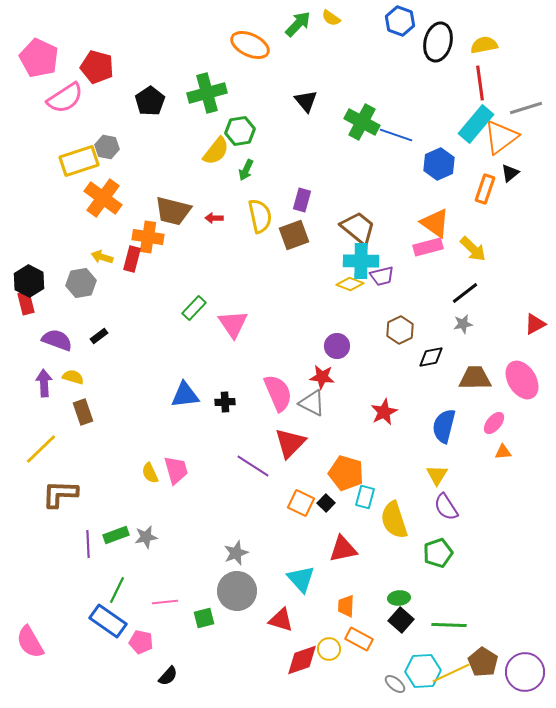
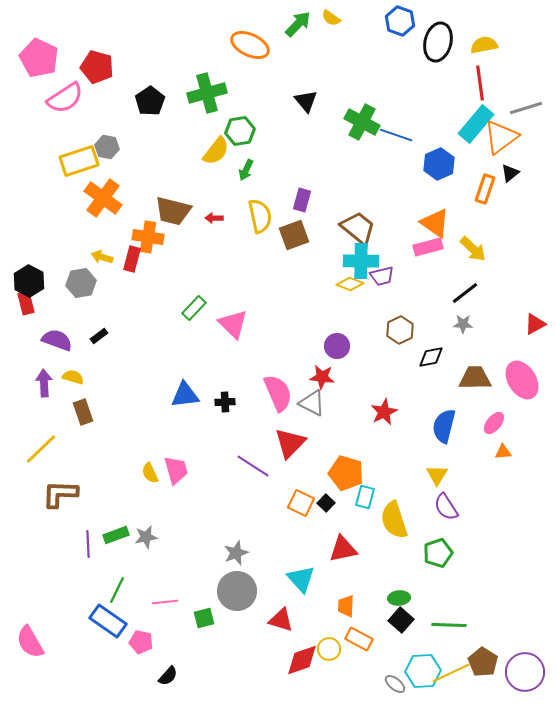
pink triangle at (233, 324): rotated 12 degrees counterclockwise
gray star at (463, 324): rotated 12 degrees clockwise
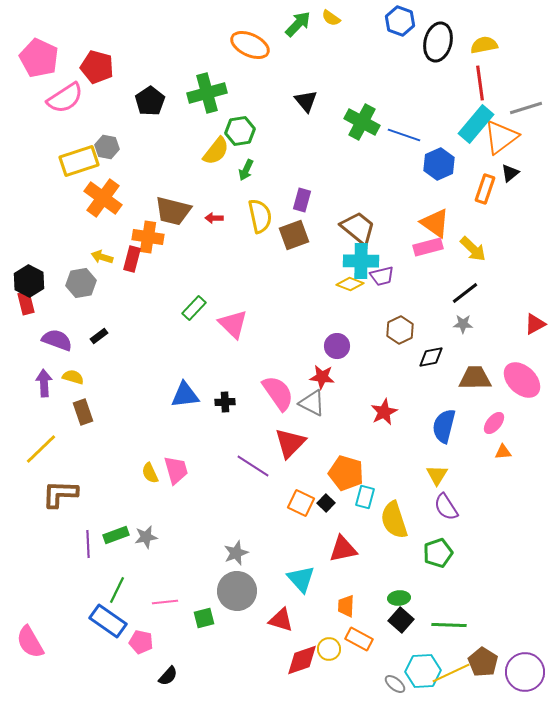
blue line at (396, 135): moved 8 px right
pink ellipse at (522, 380): rotated 15 degrees counterclockwise
pink semicircle at (278, 393): rotated 12 degrees counterclockwise
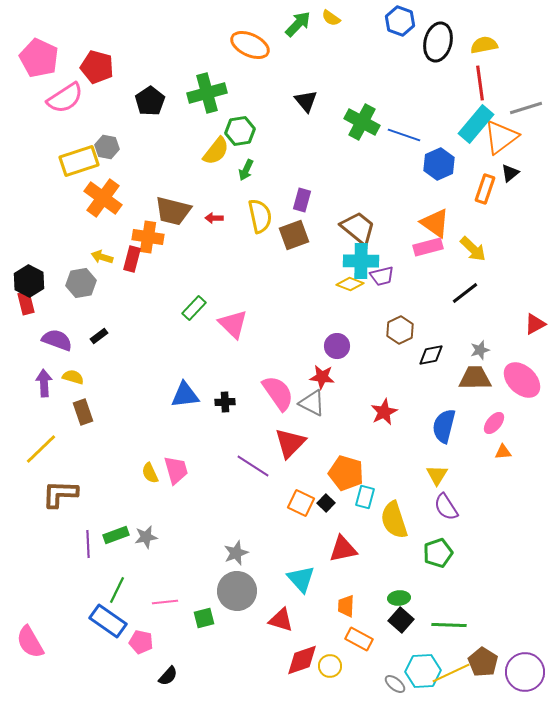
gray star at (463, 324): moved 17 px right, 26 px down; rotated 18 degrees counterclockwise
black diamond at (431, 357): moved 2 px up
yellow circle at (329, 649): moved 1 px right, 17 px down
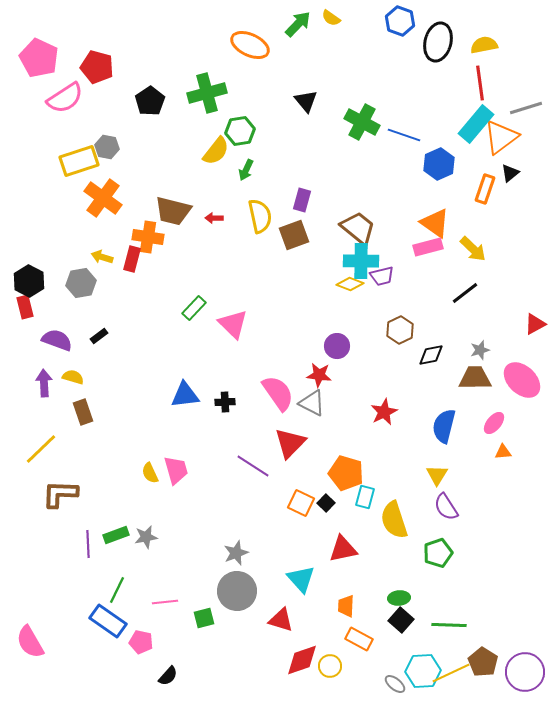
red rectangle at (26, 303): moved 1 px left, 4 px down
red star at (322, 377): moved 3 px left, 2 px up
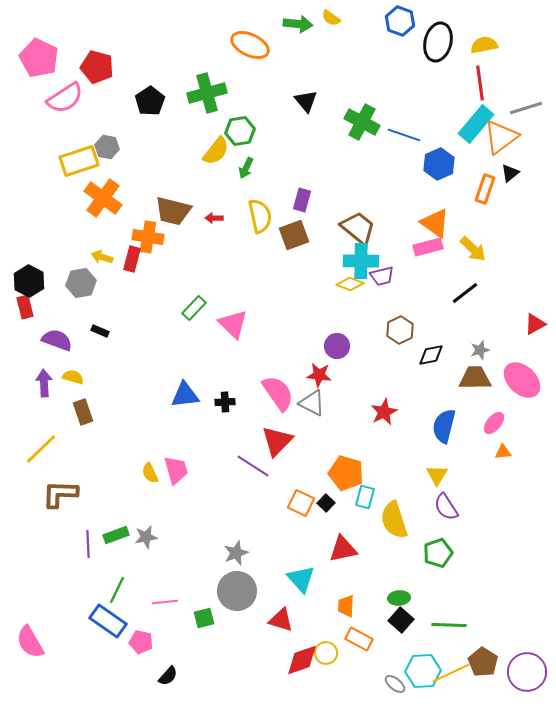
green arrow at (298, 24): rotated 52 degrees clockwise
green arrow at (246, 170): moved 2 px up
black rectangle at (99, 336): moved 1 px right, 5 px up; rotated 60 degrees clockwise
red triangle at (290, 443): moved 13 px left, 2 px up
yellow circle at (330, 666): moved 4 px left, 13 px up
purple circle at (525, 672): moved 2 px right
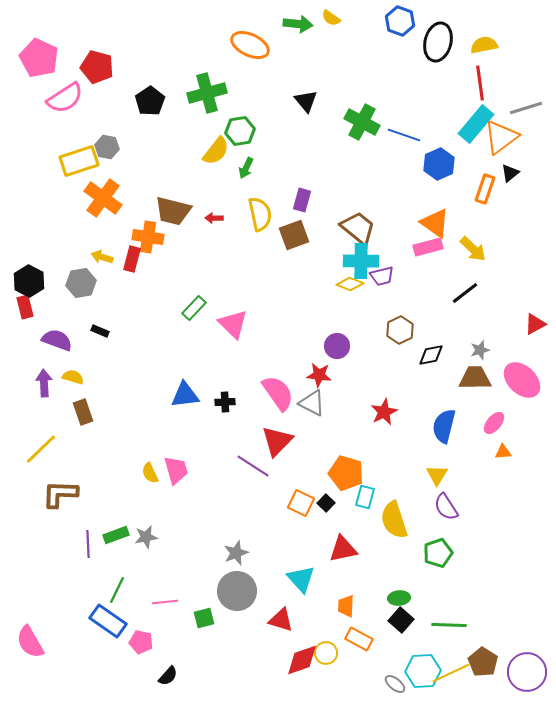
yellow semicircle at (260, 216): moved 2 px up
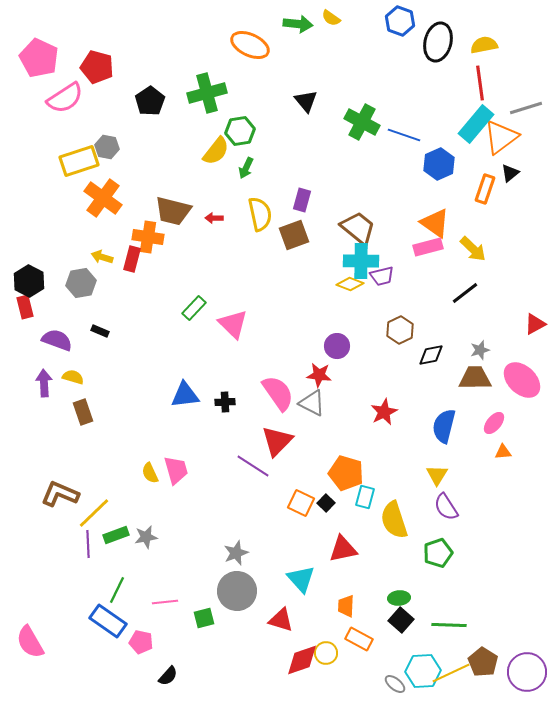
yellow line at (41, 449): moved 53 px right, 64 px down
brown L-shape at (60, 494): rotated 21 degrees clockwise
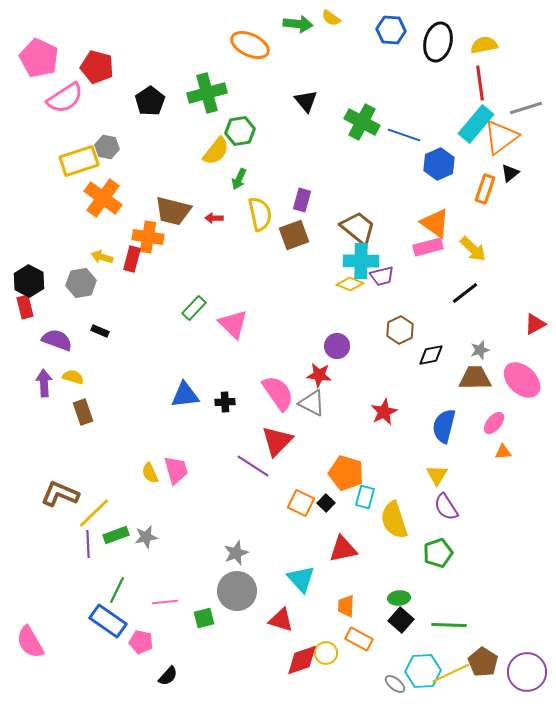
blue hexagon at (400, 21): moved 9 px left, 9 px down; rotated 16 degrees counterclockwise
green arrow at (246, 168): moved 7 px left, 11 px down
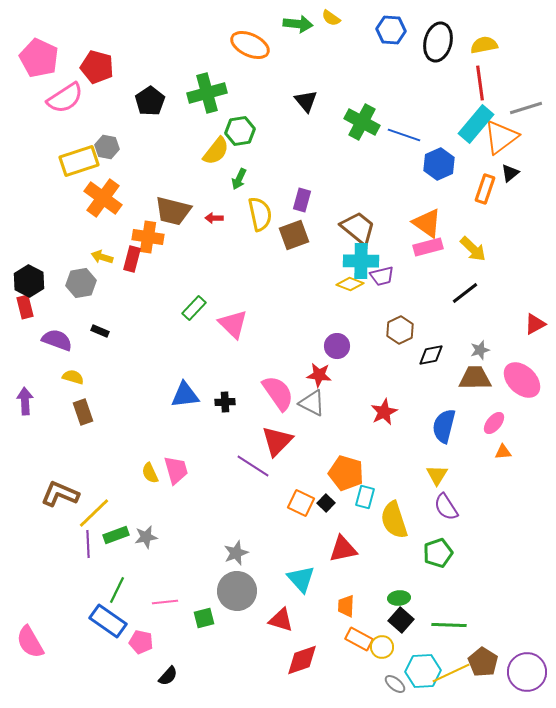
orange triangle at (435, 223): moved 8 px left
purple arrow at (44, 383): moved 19 px left, 18 px down
yellow circle at (326, 653): moved 56 px right, 6 px up
